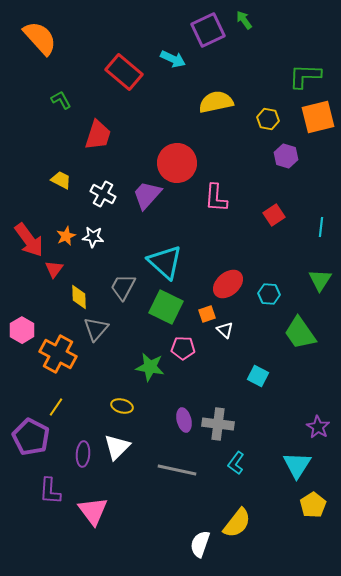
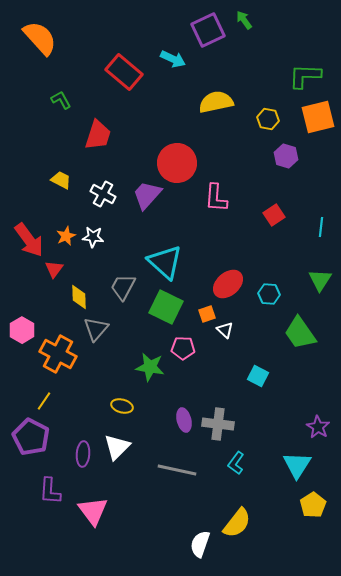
yellow line at (56, 407): moved 12 px left, 6 px up
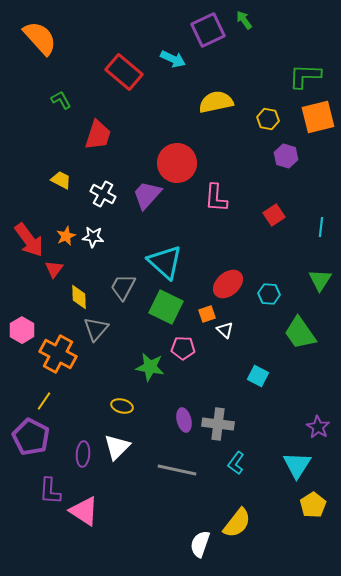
pink triangle at (93, 511): moved 9 px left; rotated 20 degrees counterclockwise
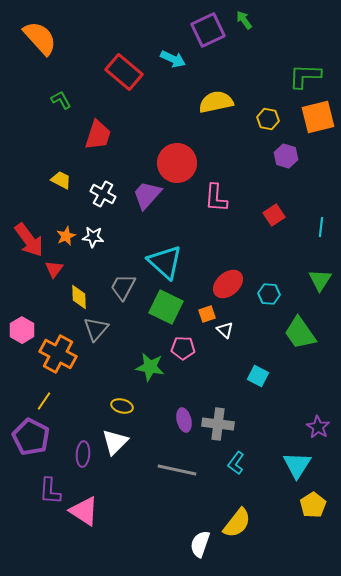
white triangle at (117, 447): moved 2 px left, 5 px up
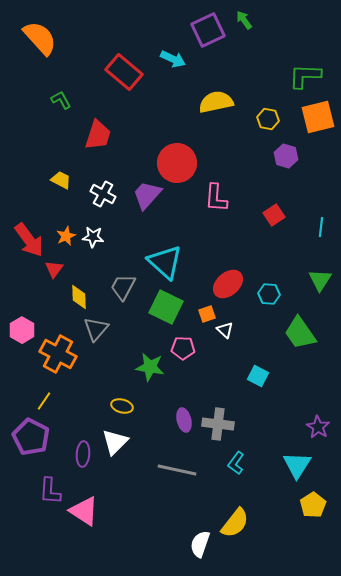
yellow semicircle at (237, 523): moved 2 px left
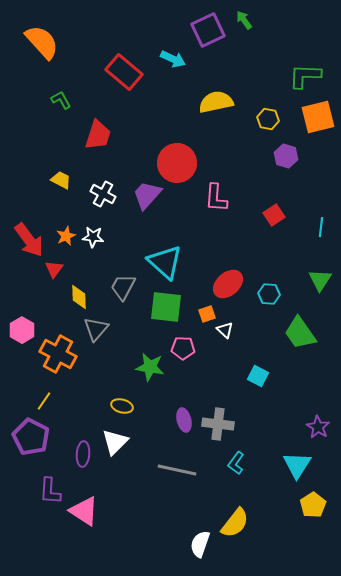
orange semicircle at (40, 38): moved 2 px right, 4 px down
green square at (166, 307): rotated 20 degrees counterclockwise
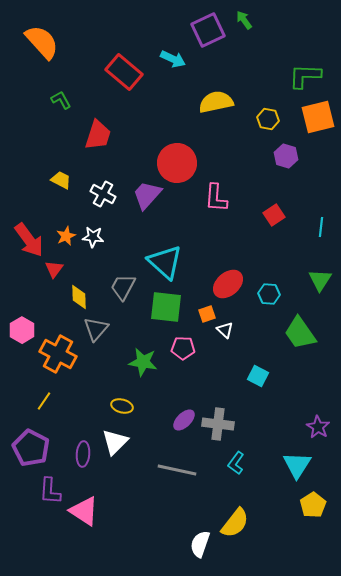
green star at (150, 367): moved 7 px left, 5 px up
purple ellipse at (184, 420): rotated 60 degrees clockwise
purple pentagon at (31, 437): moved 11 px down
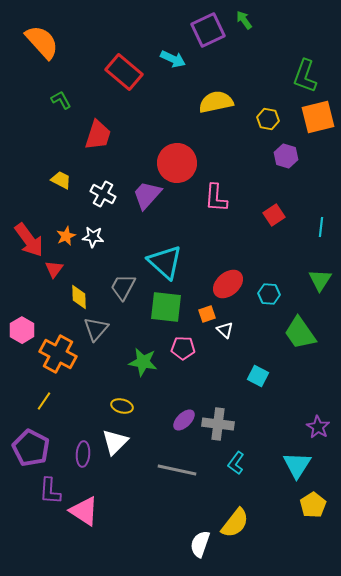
green L-shape at (305, 76): rotated 72 degrees counterclockwise
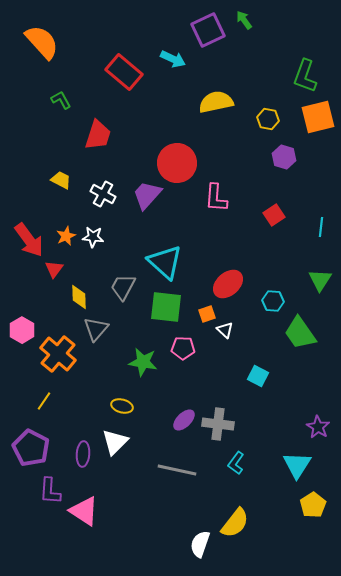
purple hexagon at (286, 156): moved 2 px left, 1 px down
cyan hexagon at (269, 294): moved 4 px right, 7 px down
orange cross at (58, 354): rotated 12 degrees clockwise
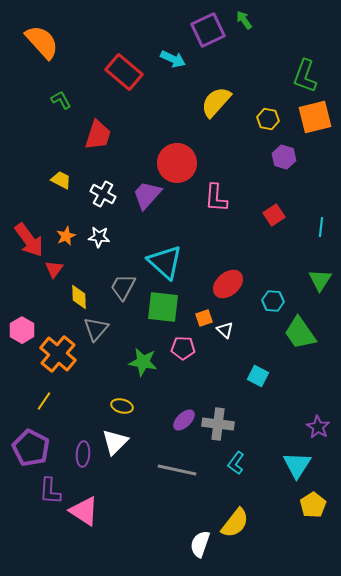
yellow semicircle at (216, 102): rotated 36 degrees counterclockwise
orange square at (318, 117): moved 3 px left
white star at (93, 237): moved 6 px right
green square at (166, 307): moved 3 px left
orange square at (207, 314): moved 3 px left, 4 px down
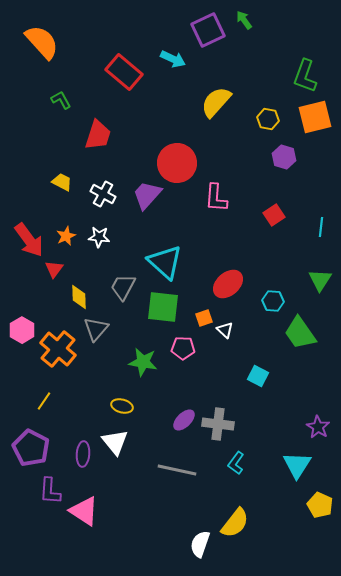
yellow trapezoid at (61, 180): moved 1 px right, 2 px down
orange cross at (58, 354): moved 5 px up
white triangle at (115, 442): rotated 24 degrees counterclockwise
yellow pentagon at (313, 505): moved 7 px right; rotated 15 degrees counterclockwise
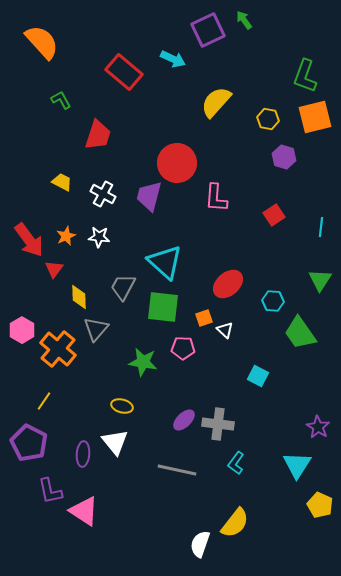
purple trapezoid at (147, 195): moved 2 px right, 1 px down; rotated 28 degrees counterclockwise
purple pentagon at (31, 448): moved 2 px left, 5 px up
purple L-shape at (50, 491): rotated 16 degrees counterclockwise
